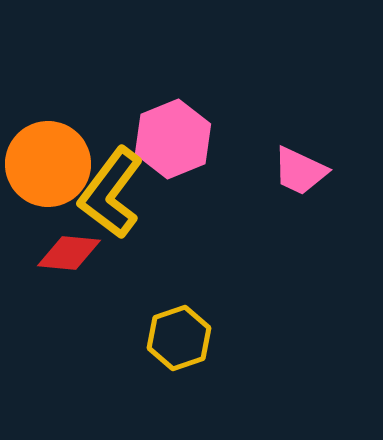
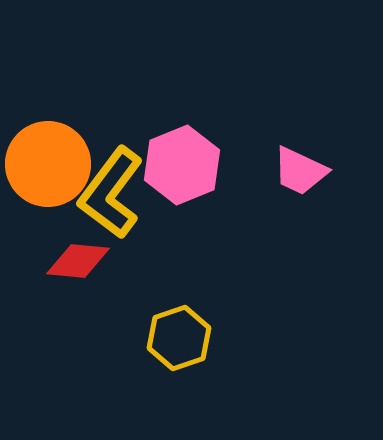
pink hexagon: moved 9 px right, 26 px down
red diamond: moved 9 px right, 8 px down
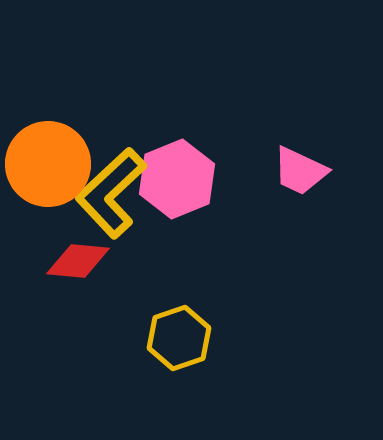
pink hexagon: moved 5 px left, 14 px down
yellow L-shape: rotated 10 degrees clockwise
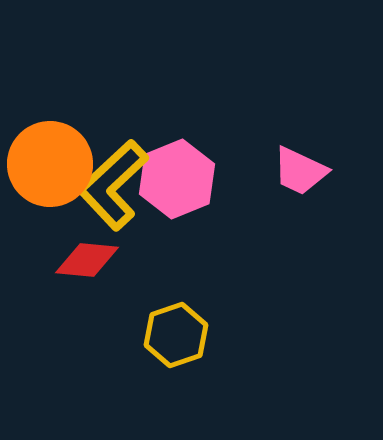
orange circle: moved 2 px right
yellow L-shape: moved 2 px right, 8 px up
red diamond: moved 9 px right, 1 px up
yellow hexagon: moved 3 px left, 3 px up
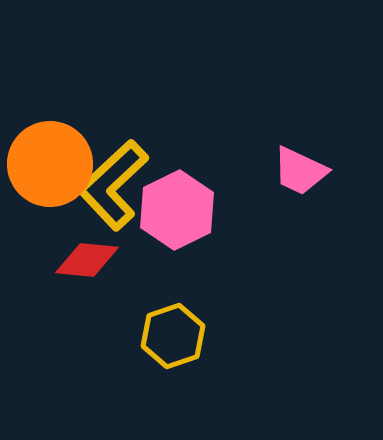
pink hexagon: moved 31 px down; rotated 4 degrees counterclockwise
yellow hexagon: moved 3 px left, 1 px down
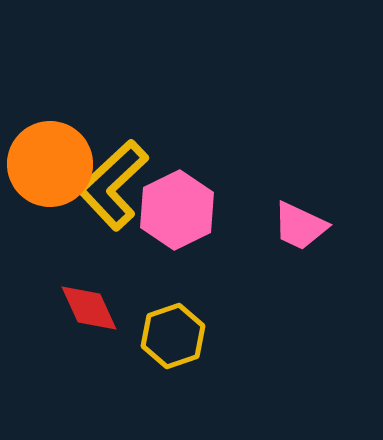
pink trapezoid: moved 55 px down
red diamond: moved 2 px right, 48 px down; rotated 60 degrees clockwise
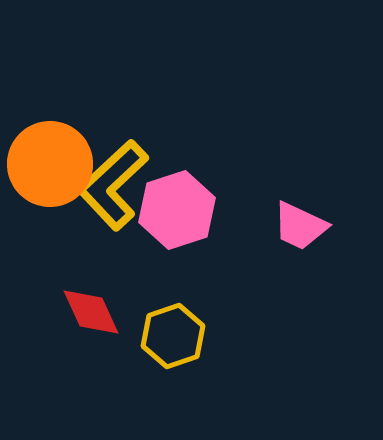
pink hexagon: rotated 8 degrees clockwise
red diamond: moved 2 px right, 4 px down
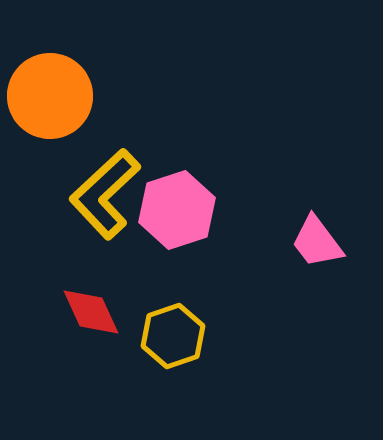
orange circle: moved 68 px up
yellow L-shape: moved 8 px left, 9 px down
pink trapezoid: moved 17 px right, 16 px down; rotated 28 degrees clockwise
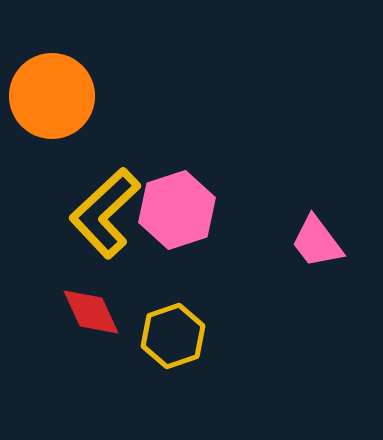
orange circle: moved 2 px right
yellow L-shape: moved 19 px down
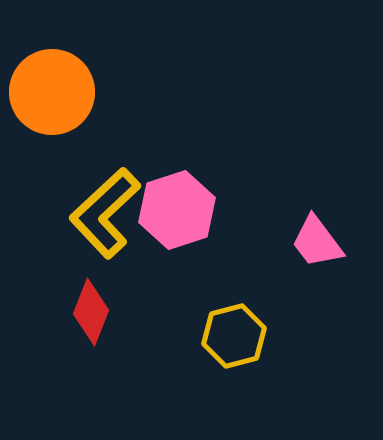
orange circle: moved 4 px up
red diamond: rotated 46 degrees clockwise
yellow hexagon: moved 61 px right; rotated 4 degrees clockwise
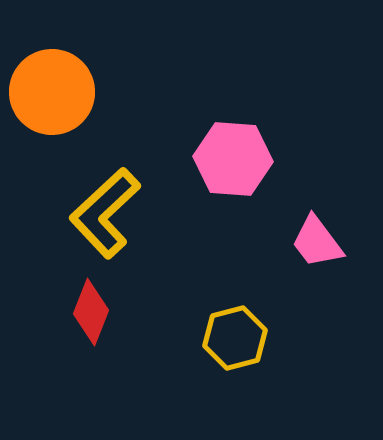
pink hexagon: moved 56 px right, 51 px up; rotated 22 degrees clockwise
yellow hexagon: moved 1 px right, 2 px down
